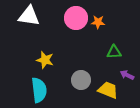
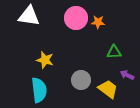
yellow trapezoid: moved 1 px up; rotated 15 degrees clockwise
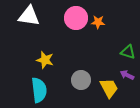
green triangle: moved 14 px right; rotated 21 degrees clockwise
yellow trapezoid: moved 1 px right, 1 px up; rotated 25 degrees clockwise
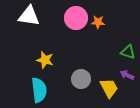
gray circle: moved 1 px up
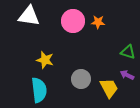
pink circle: moved 3 px left, 3 px down
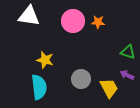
cyan semicircle: moved 3 px up
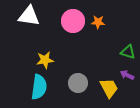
yellow star: rotated 24 degrees counterclockwise
gray circle: moved 3 px left, 4 px down
cyan semicircle: rotated 15 degrees clockwise
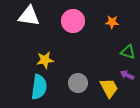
orange star: moved 14 px right
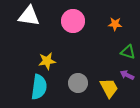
orange star: moved 3 px right, 2 px down
yellow star: moved 2 px right, 1 px down
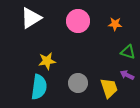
white triangle: moved 2 px right, 2 px down; rotated 40 degrees counterclockwise
pink circle: moved 5 px right
yellow trapezoid: rotated 10 degrees clockwise
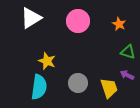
orange star: moved 4 px right; rotated 24 degrees clockwise
yellow star: rotated 30 degrees clockwise
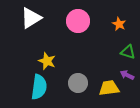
yellow trapezoid: rotated 80 degrees counterclockwise
